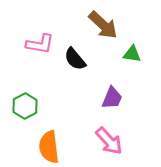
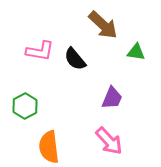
pink L-shape: moved 7 px down
green triangle: moved 4 px right, 2 px up
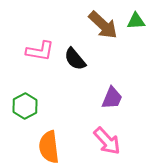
green triangle: moved 31 px up; rotated 12 degrees counterclockwise
pink arrow: moved 2 px left
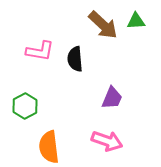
black semicircle: rotated 35 degrees clockwise
pink arrow: rotated 28 degrees counterclockwise
